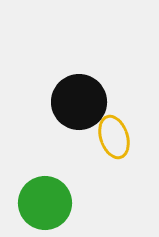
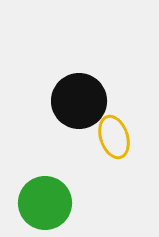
black circle: moved 1 px up
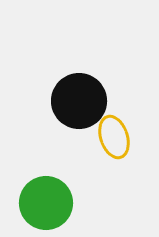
green circle: moved 1 px right
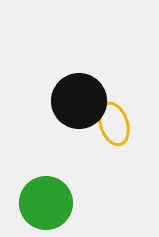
yellow ellipse: moved 13 px up
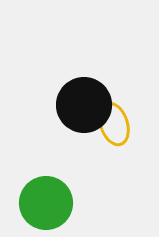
black circle: moved 5 px right, 4 px down
